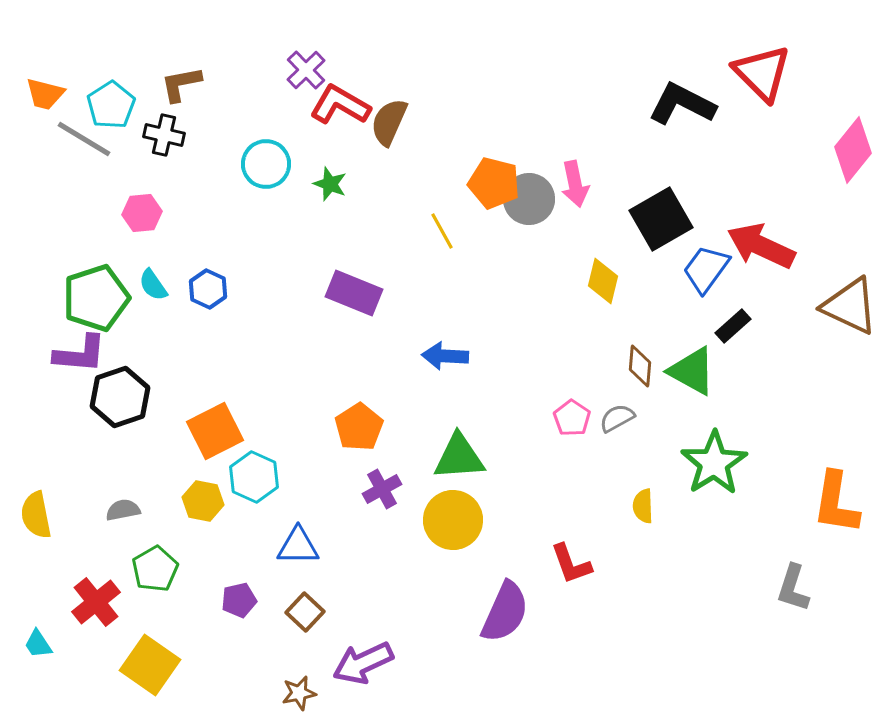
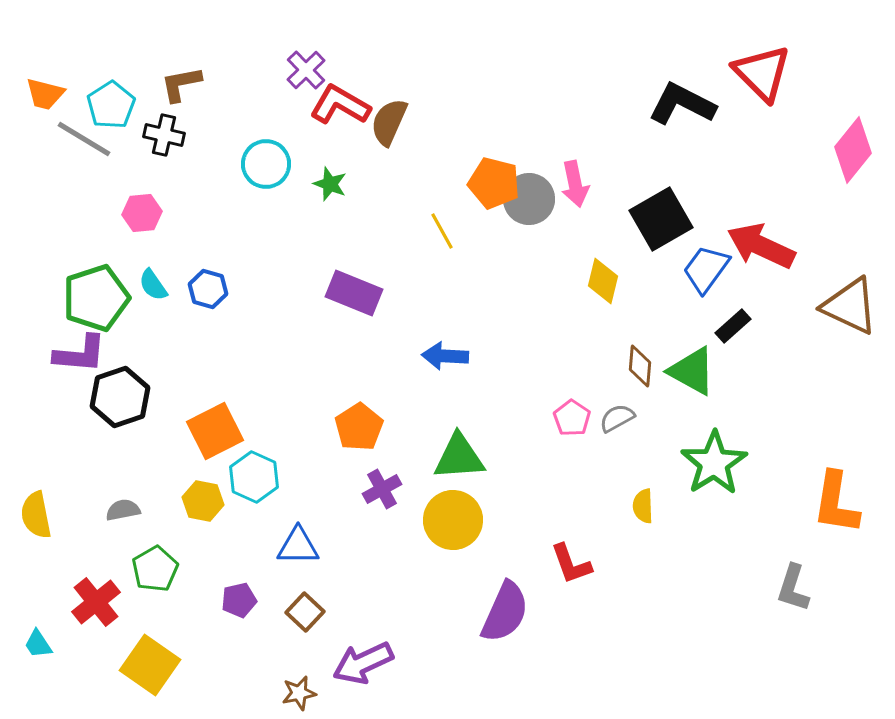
blue hexagon at (208, 289): rotated 9 degrees counterclockwise
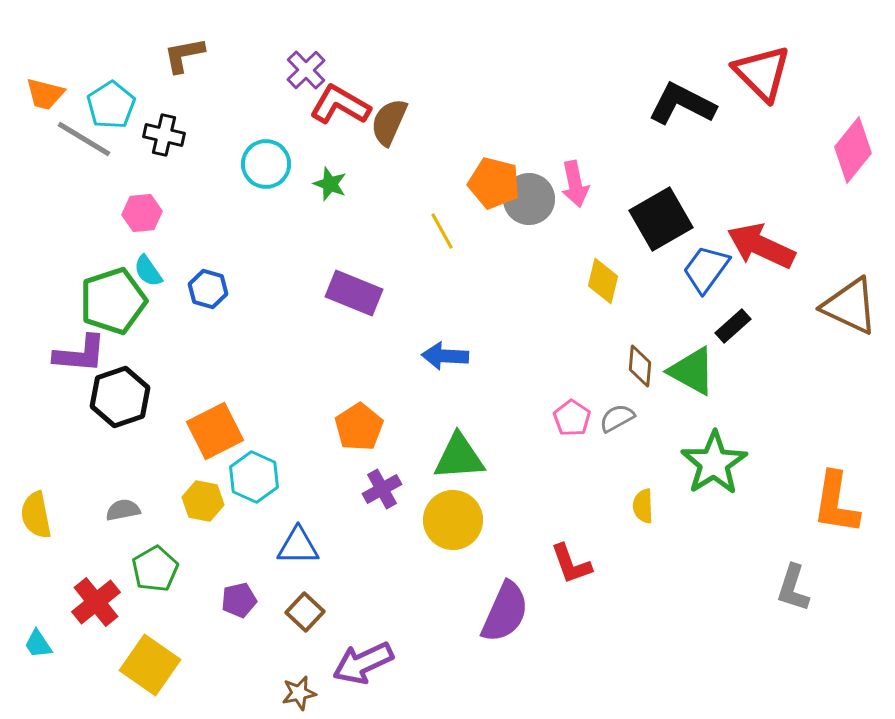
brown L-shape at (181, 84): moved 3 px right, 29 px up
cyan semicircle at (153, 285): moved 5 px left, 14 px up
green pentagon at (96, 298): moved 17 px right, 3 px down
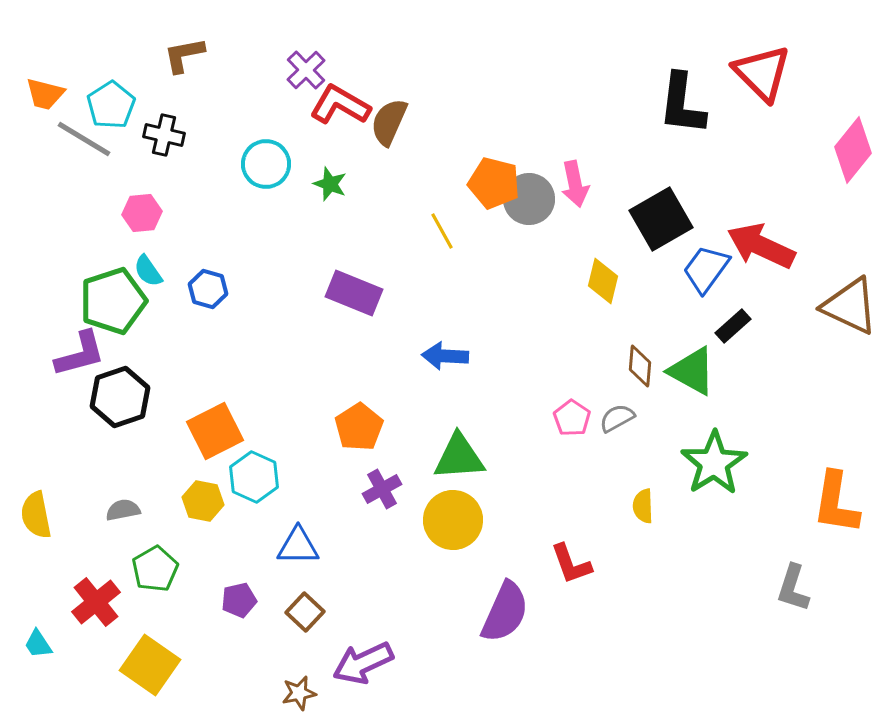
black L-shape at (682, 104): rotated 110 degrees counterclockwise
purple L-shape at (80, 354): rotated 20 degrees counterclockwise
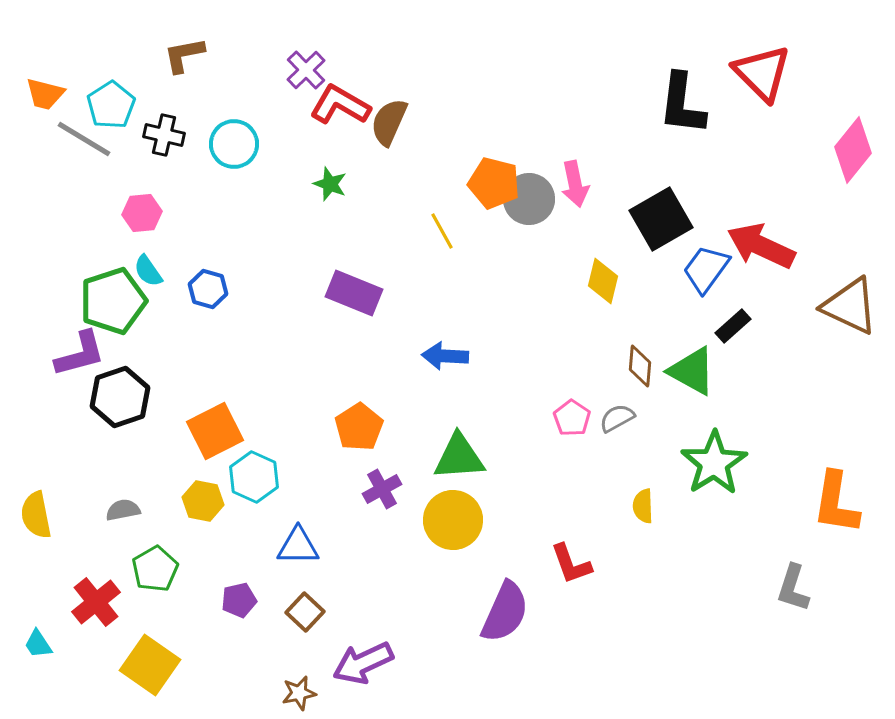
cyan circle at (266, 164): moved 32 px left, 20 px up
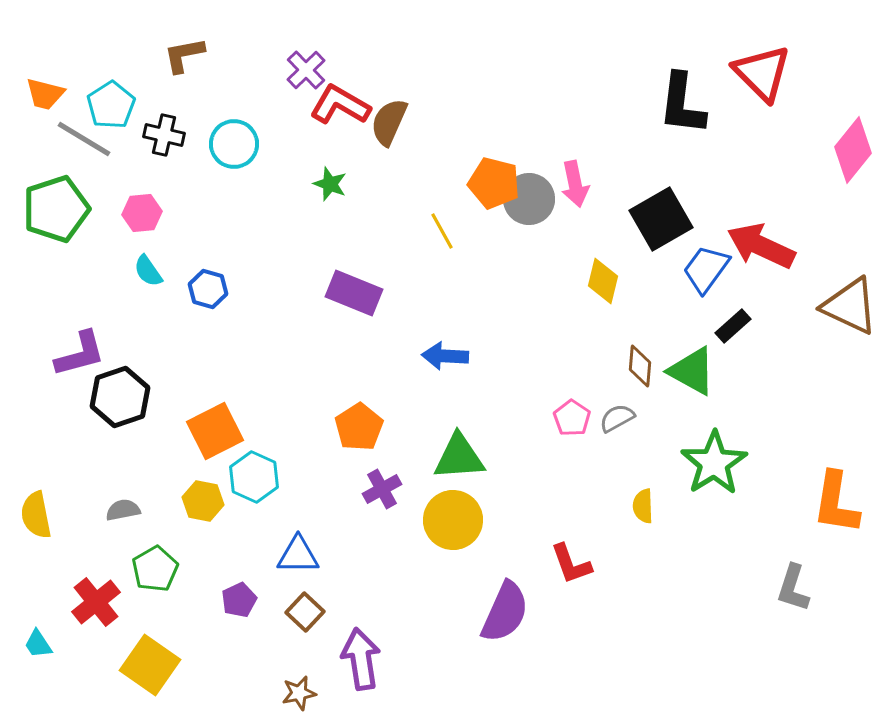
green pentagon at (113, 301): moved 57 px left, 92 px up
blue triangle at (298, 546): moved 9 px down
purple pentagon at (239, 600): rotated 12 degrees counterclockwise
purple arrow at (363, 663): moved 2 px left, 4 px up; rotated 106 degrees clockwise
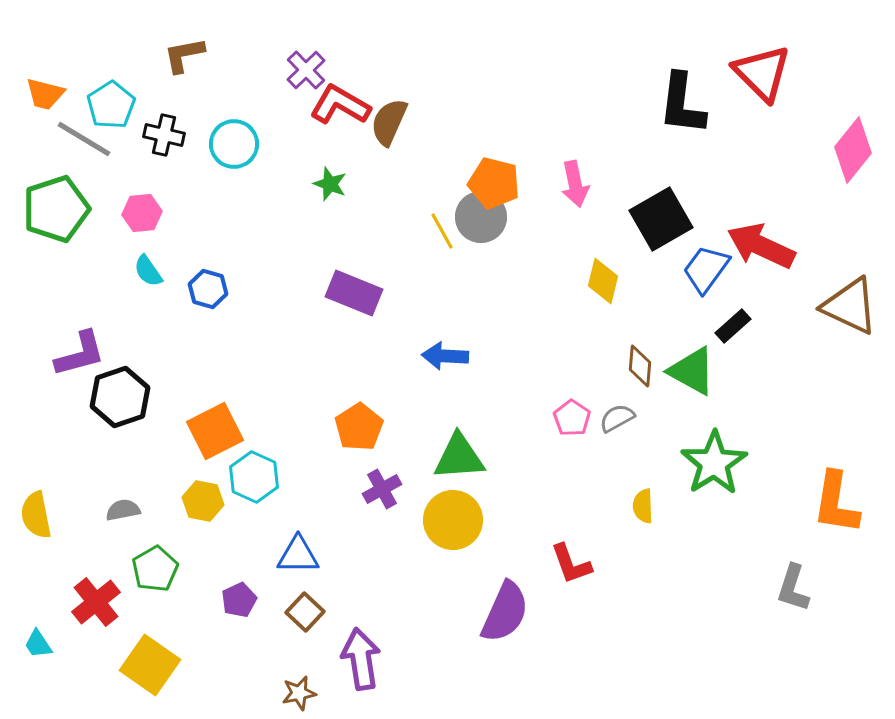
gray circle at (529, 199): moved 48 px left, 18 px down
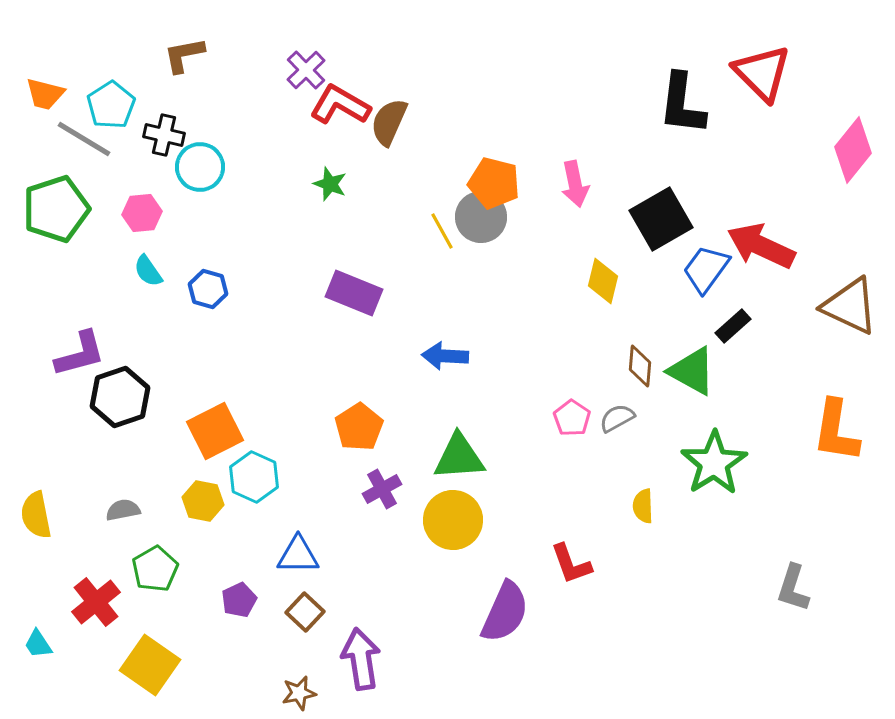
cyan circle at (234, 144): moved 34 px left, 23 px down
orange L-shape at (836, 503): moved 72 px up
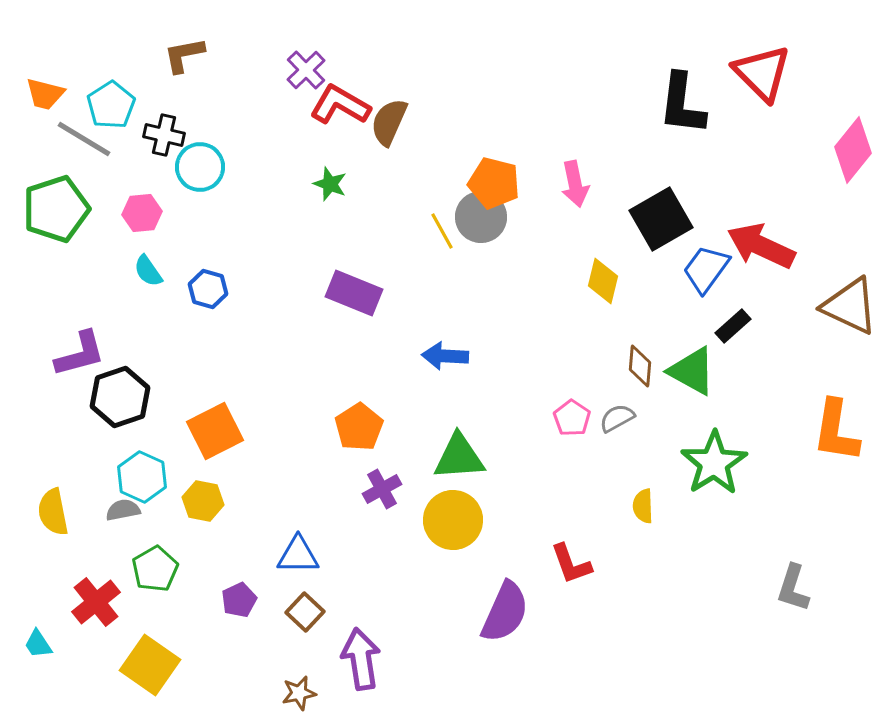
cyan hexagon at (254, 477): moved 112 px left
yellow semicircle at (36, 515): moved 17 px right, 3 px up
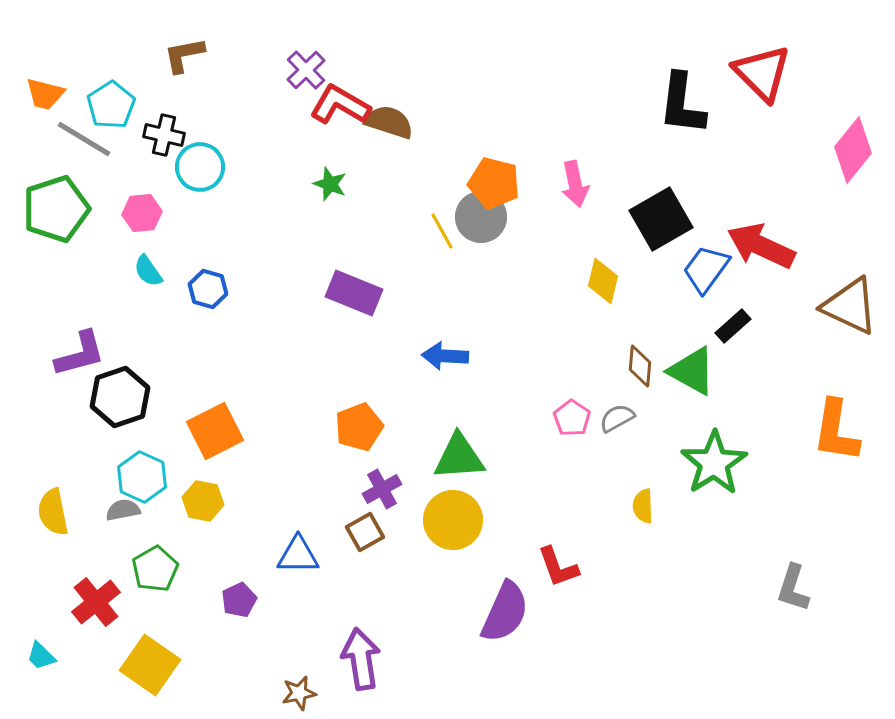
brown semicircle at (389, 122): rotated 84 degrees clockwise
orange pentagon at (359, 427): rotated 12 degrees clockwise
red L-shape at (571, 564): moved 13 px left, 3 px down
brown square at (305, 612): moved 60 px right, 80 px up; rotated 18 degrees clockwise
cyan trapezoid at (38, 644): moved 3 px right, 12 px down; rotated 12 degrees counterclockwise
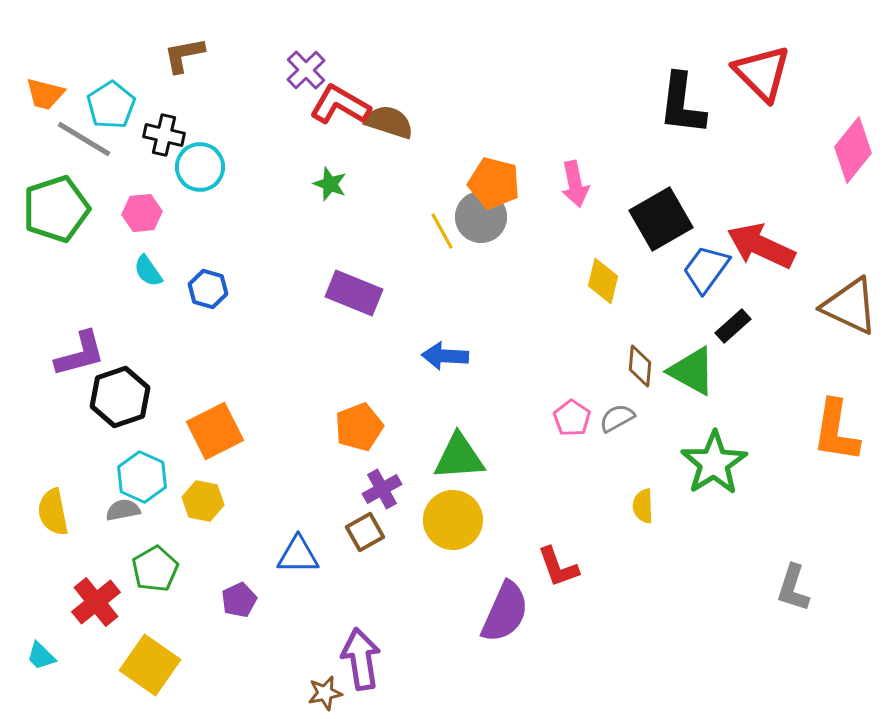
brown star at (299, 693): moved 26 px right
